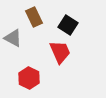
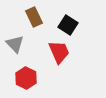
gray triangle: moved 2 px right, 6 px down; rotated 18 degrees clockwise
red trapezoid: moved 1 px left
red hexagon: moved 3 px left
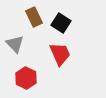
black square: moved 7 px left, 2 px up
red trapezoid: moved 1 px right, 2 px down
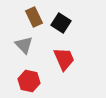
gray triangle: moved 9 px right, 1 px down
red trapezoid: moved 4 px right, 5 px down
red hexagon: moved 3 px right, 3 px down; rotated 15 degrees counterclockwise
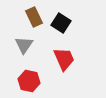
gray triangle: rotated 18 degrees clockwise
